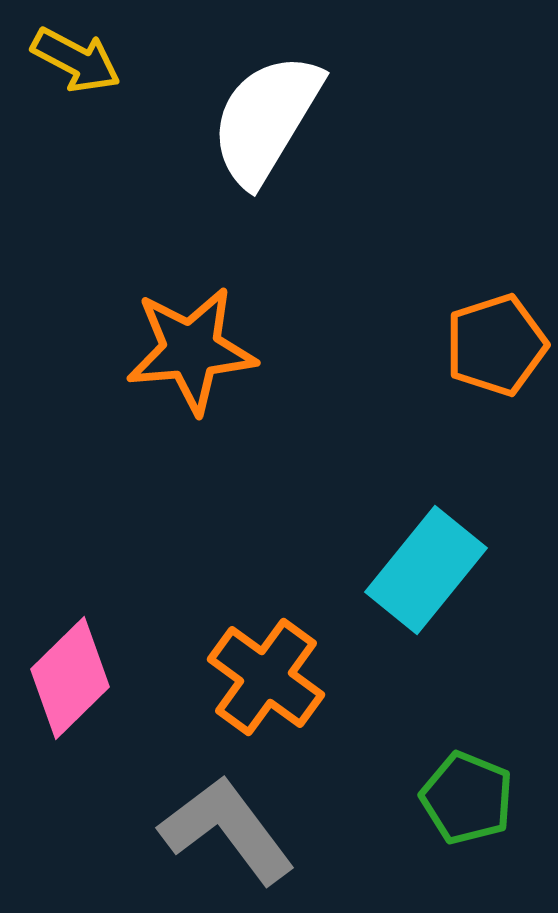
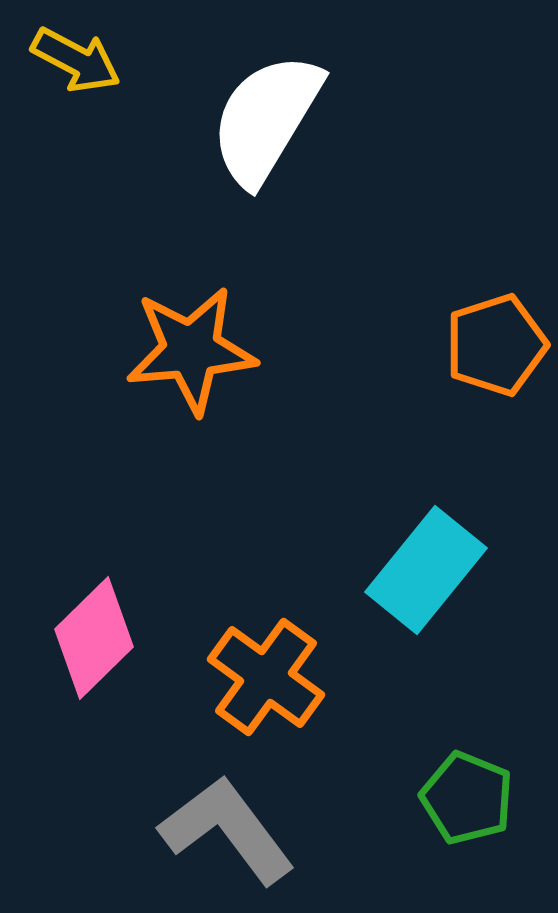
pink diamond: moved 24 px right, 40 px up
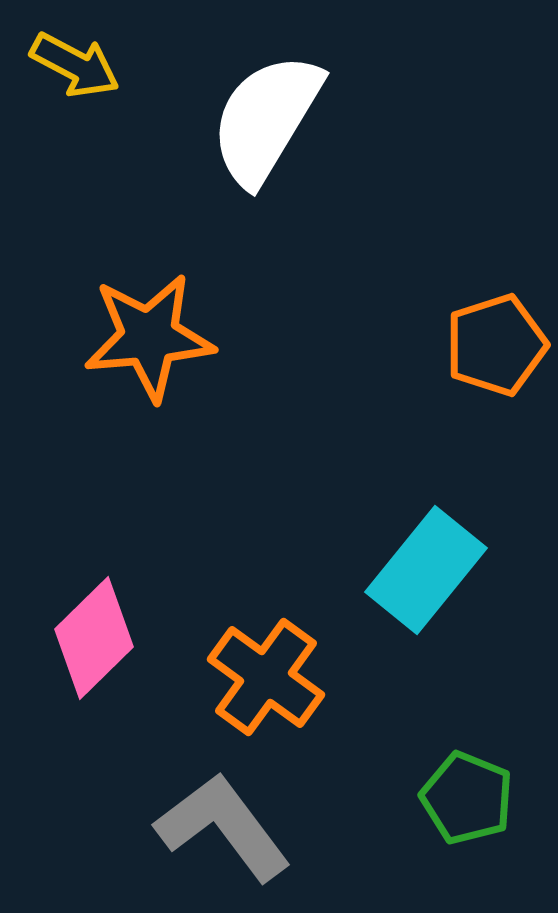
yellow arrow: moved 1 px left, 5 px down
orange star: moved 42 px left, 13 px up
gray L-shape: moved 4 px left, 3 px up
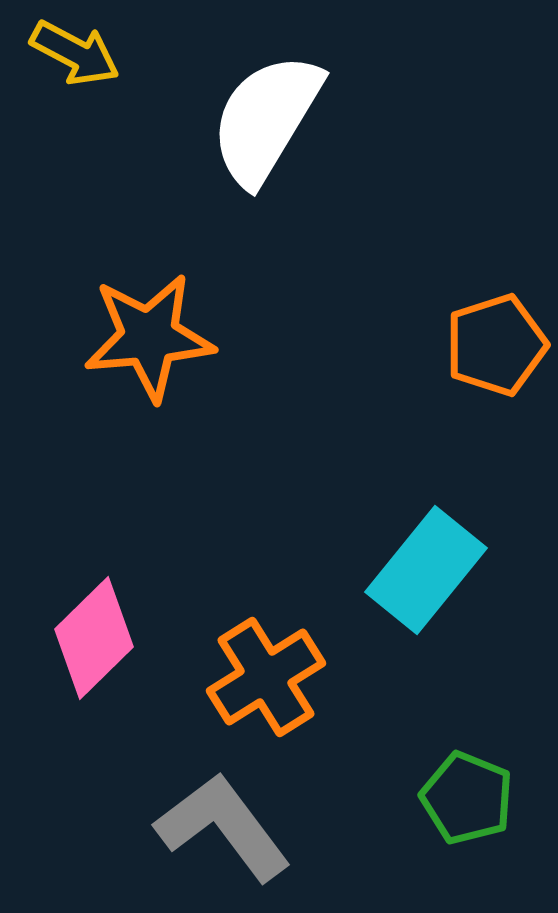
yellow arrow: moved 12 px up
orange cross: rotated 22 degrees clockwise
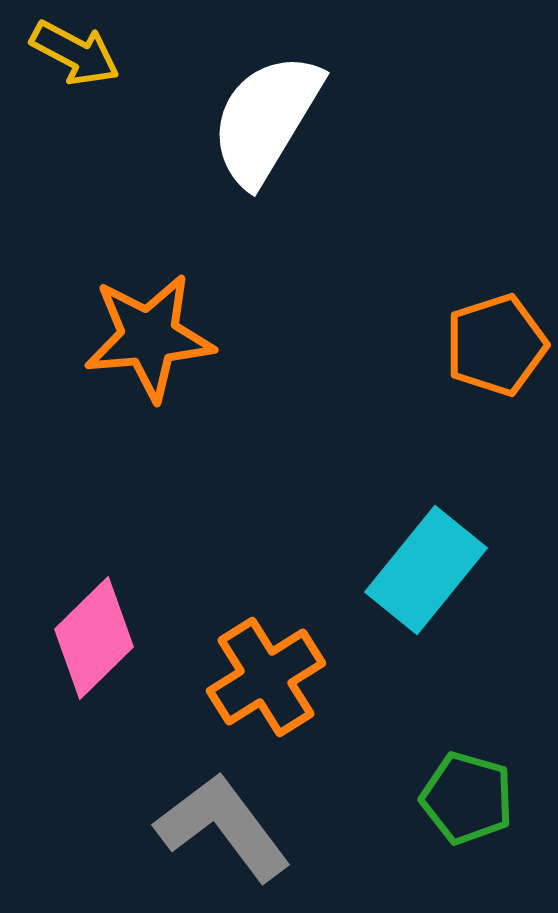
green pentagon: rotated 6 degrees counterclockwise
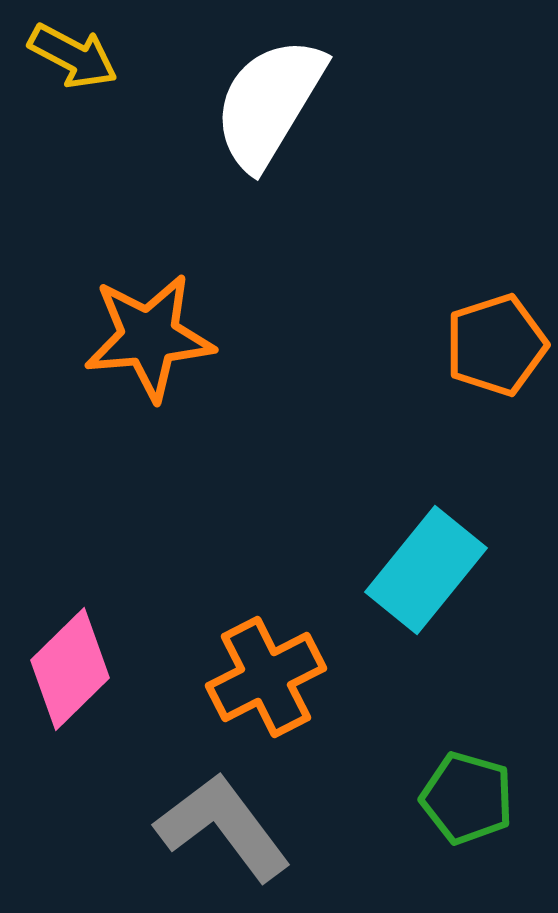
yellow arrow: moved 2 px left, 3 px down
white semicircle: moved 3 px right, 16 px up
pink diamond: moved 24 px left, 31 px down
orange cross: rotated 5 degrees clockwise
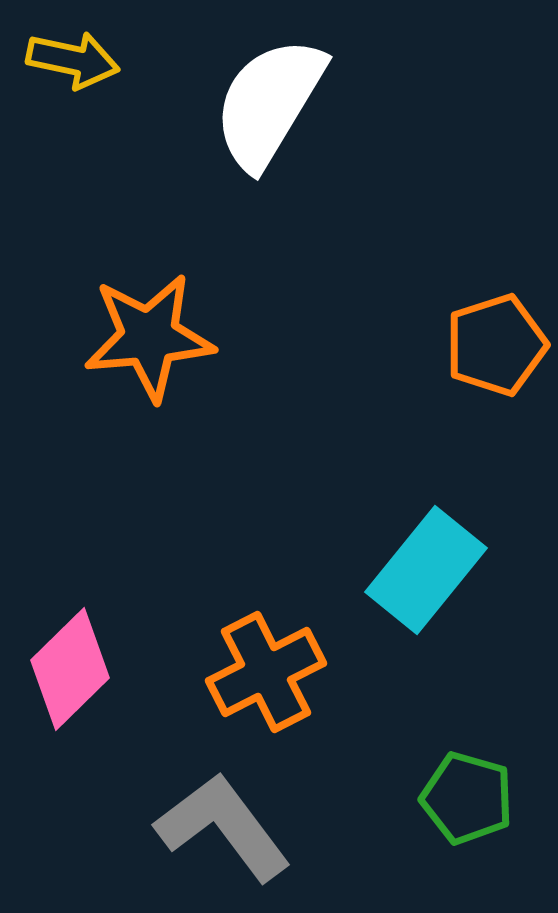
yellow arrow: moved 4 px down; rotated 16 degrees counterclockwise
orange cross: moved 5 px up
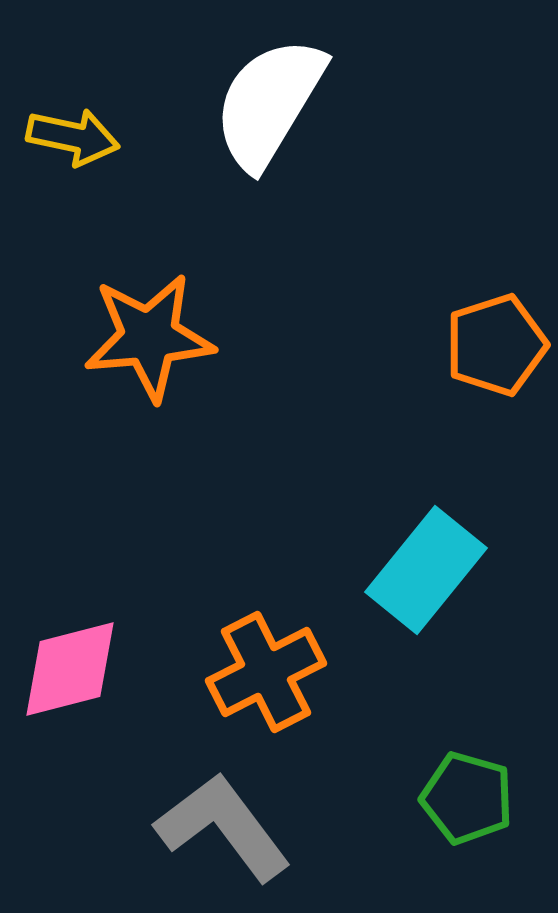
yellow arrow: moved 77 px down
pink diamond: rotated 30 degrees clockwise
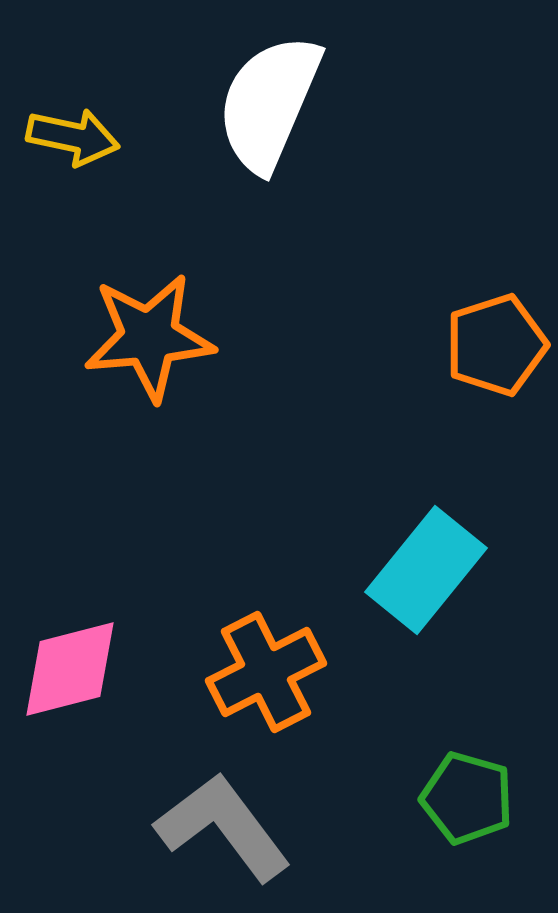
white semicircle: rotated 8 degrees counterclockwise
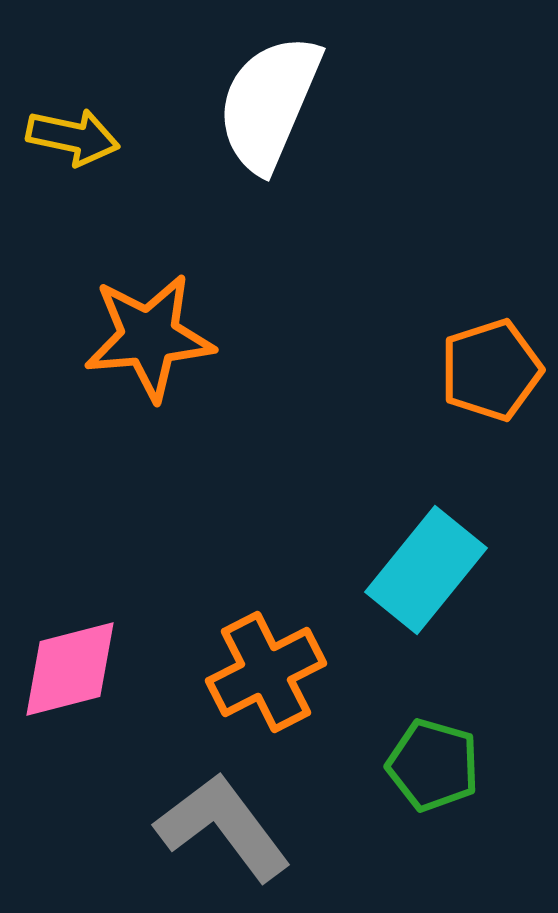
orange pentagon: moved 5 px left, 25 px down
green pentagon: moved 34 px left, 33 px up
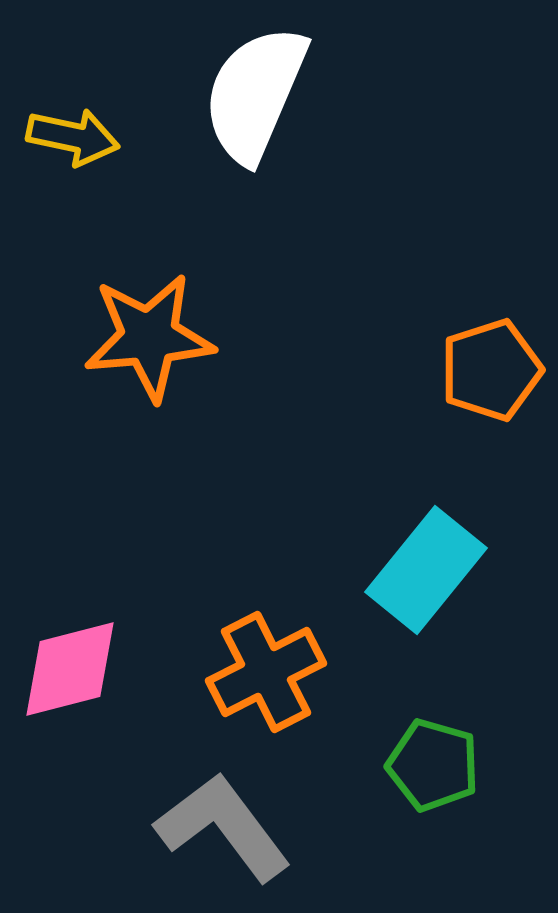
white semicircle: moved 14 px left, 9 px up
